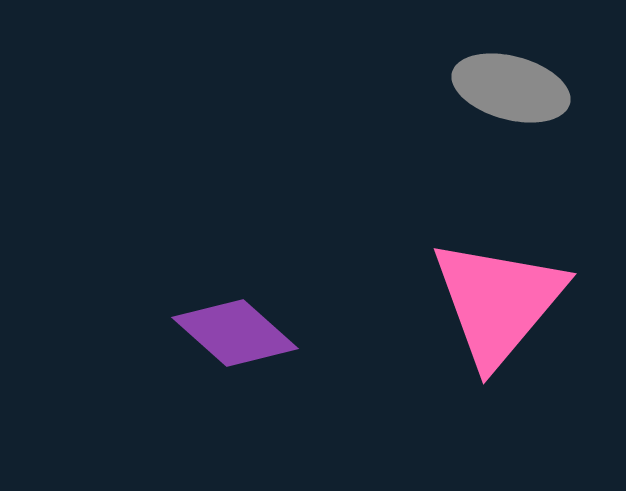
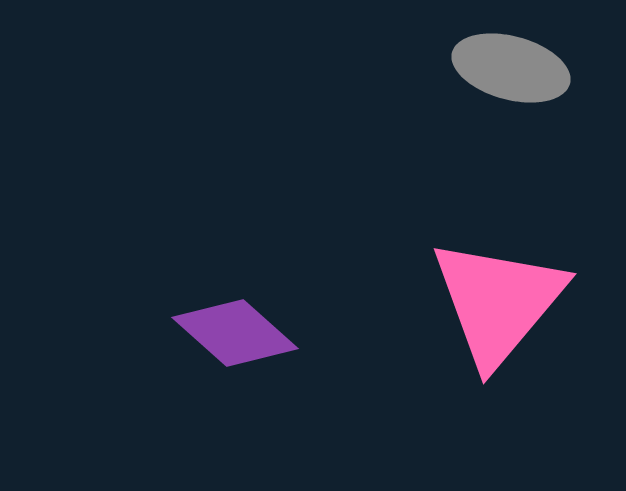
gray ellipse: moved 20 px up
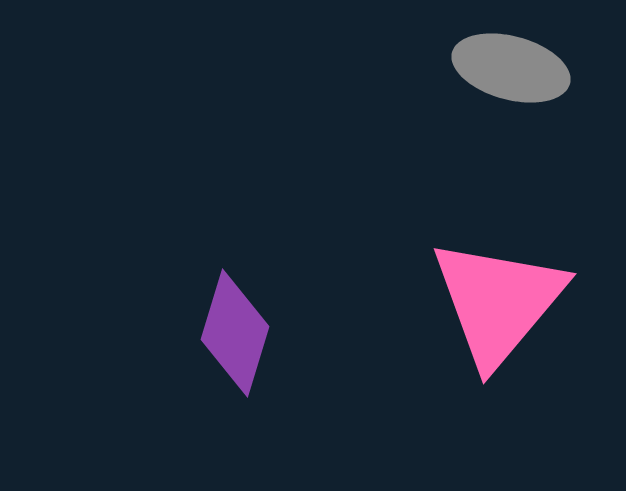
purple diamond: rotated 65 degrees clockwise
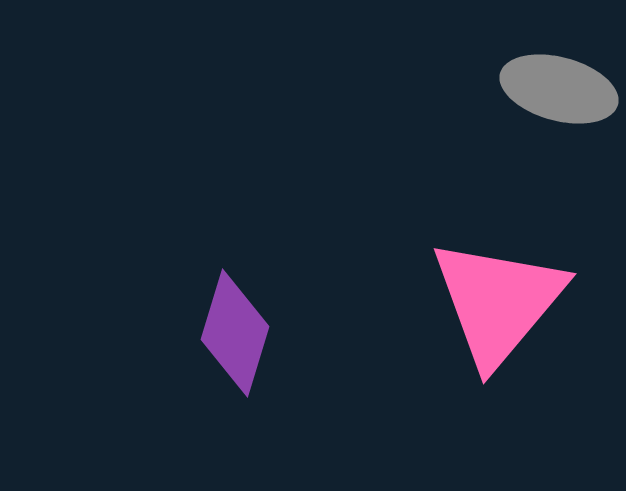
gray ellipse: moved 48 px right, 21 px down
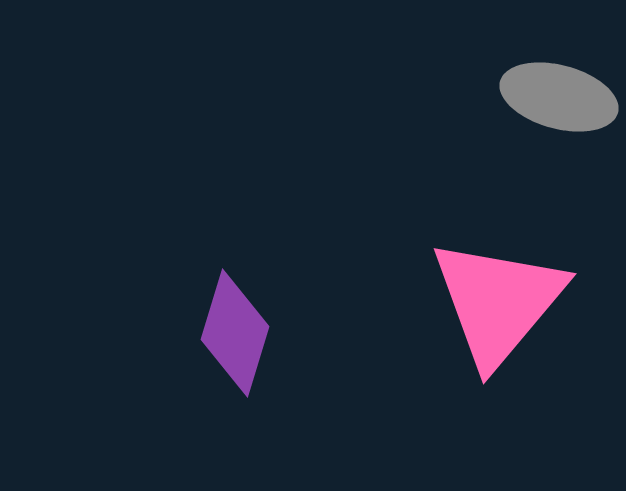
gray ellipse: moved 8 px down
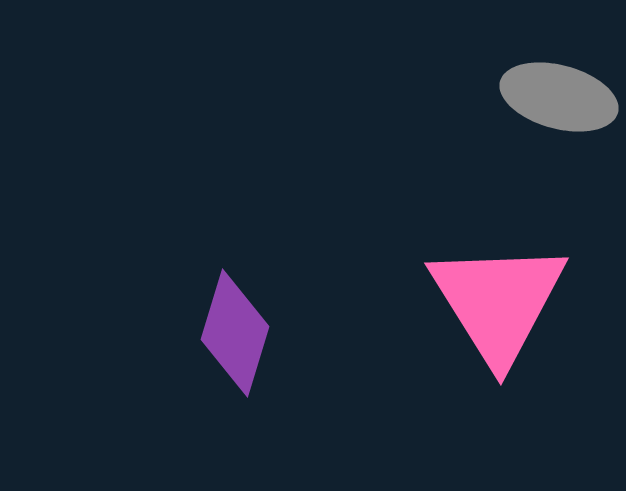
pink triangle: rotated 12 degrees counterclockwise
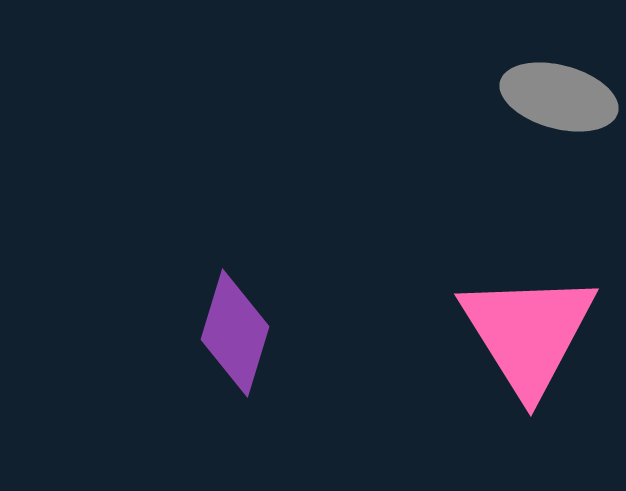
pink triangle: moved 30 px right, 31 px down
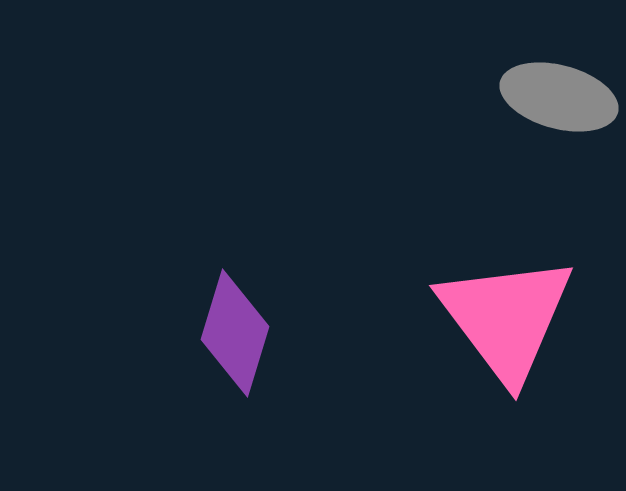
pink triangle: moved 22 px left, 15 px up; rotated 5 degrees counterclockwise
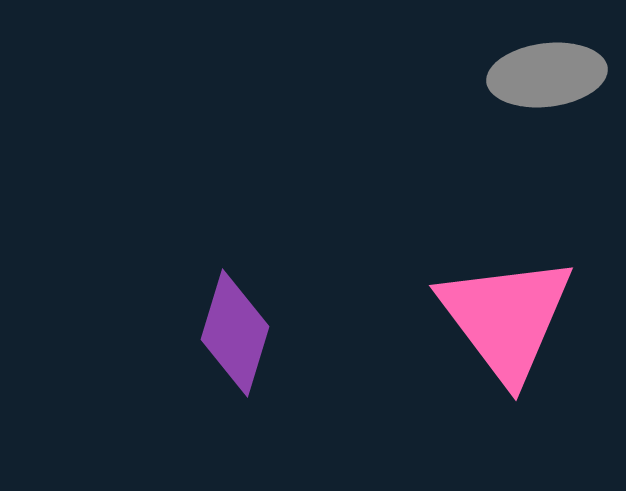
gray ellipse: moved 12 px left, 22 px up; rotated 22 degrees counterclockwise
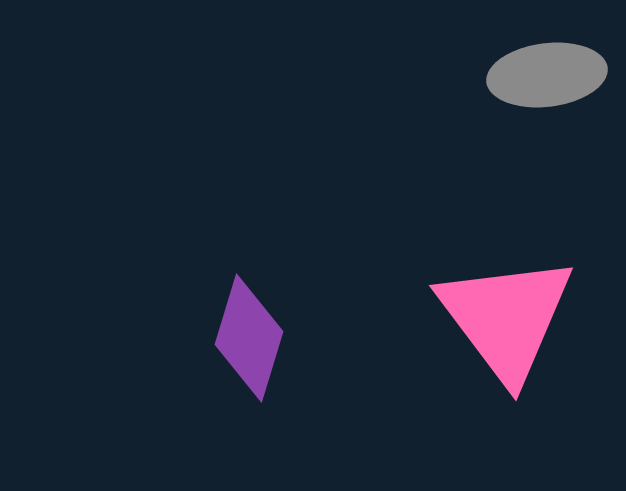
purple diamond: moved 14 px right, 5 px down
